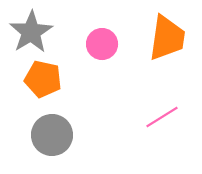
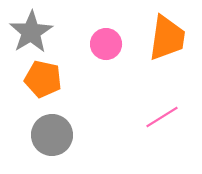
pink circle: moved 4 px right
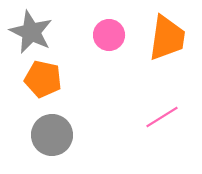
gray star: rotated 15 degrees counterclockwise
pink circle: moved 3 px right, 9 px up
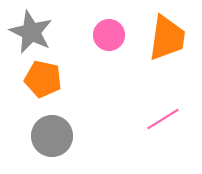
pink line: moved 1 px right, 2 px down
gray circle: moved 1 px down
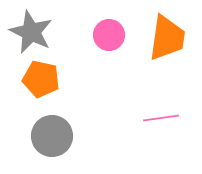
orange pentagon: moved 2 px left
pink line: moved 2 px left, 1 px up; rotated 24 degrees clockwise
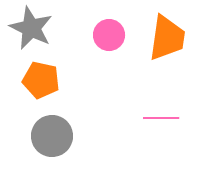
gray star: moved 4 px up
orange pentagon: moved 1 px down
pink line: rotated 8 degrees clockwise
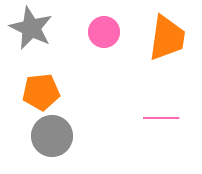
pink circle: moved 5 px left, 3 px up
orange pentagon: moved 12 px down; rotated 18 degrees counterclockwise
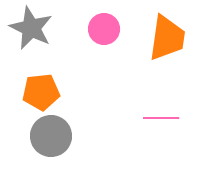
pink circle: moved 3 px up
gray circle: moved 1 px left
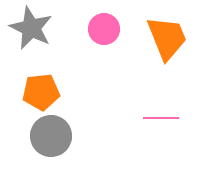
orange trapezoid: rotated 30 degrees counterclockwise
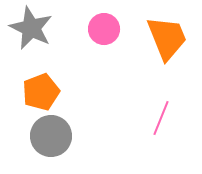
orange pentagon: rotated 15 degrees counterclockwise
pink line: rotated 68 degrees counterclockwise
